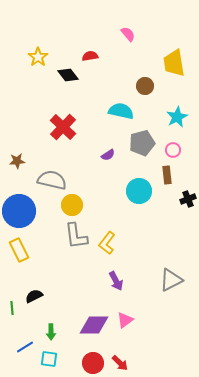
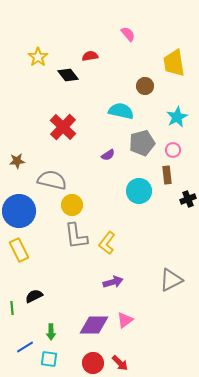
purple arrow: moved 3 px left, 1 px down; rotated 78 degrees counterclockwise
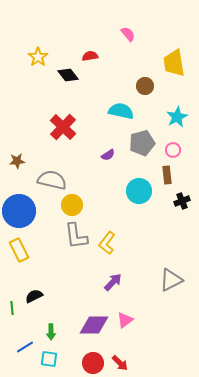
black cross: moved 6 px left, 2 px down
purple arrow: rotated 30 degrees counterclockwise
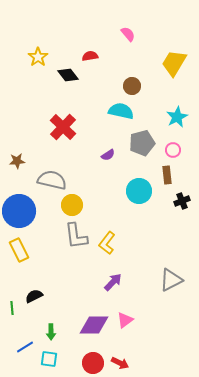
yellow trapezoid: rotated 40 degrees clockwise
brown circle: moved 13 px left
red arrow: rotated 18 degrees counterclockwise
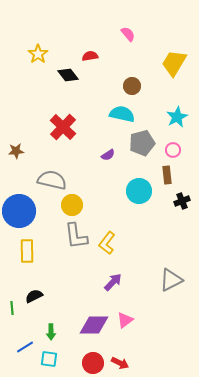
yellow star: moved 3 px up
cyan semicircle: moved 1 px right, 3 px down
brown star: moved 1 px left, 10 px up
yellow rectangle: moved 8 px right, 1 px down; rotated 25 degrees clockwise
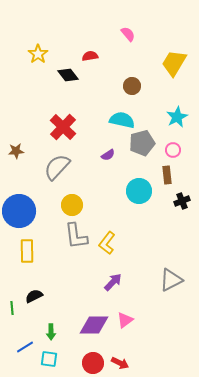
cyan semicircle: moved 6 px down
gray semicircle: moved 5 px right, 13 px up; rotated 60 degrees counterclockwise
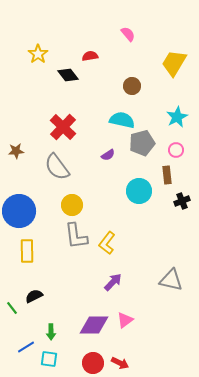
pink circle: moved 3 px right
gray semicircle: rotated 80 degrees counterclockwise
gray triangle: rotated 40 degrees clockwise
green line: rotated 32 degrees counterclockwise
blue line: moved 1 px right
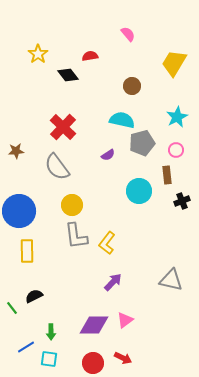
red arrow: moved 3 px right, 5 px up
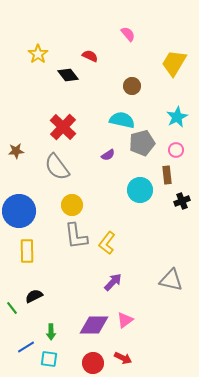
red semicircle: rotated 35 degrees clockwise
cyan circle: moved 1 px right, 1 px up
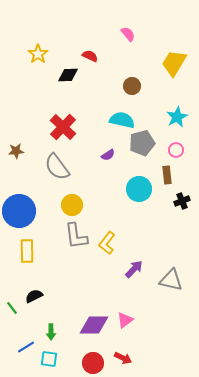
black diamond: rotated 55 degrees counterclockwise
cyan circle: moved 1 px left, 1 px up
purple arrow: moved 21 px right, 13 px up
